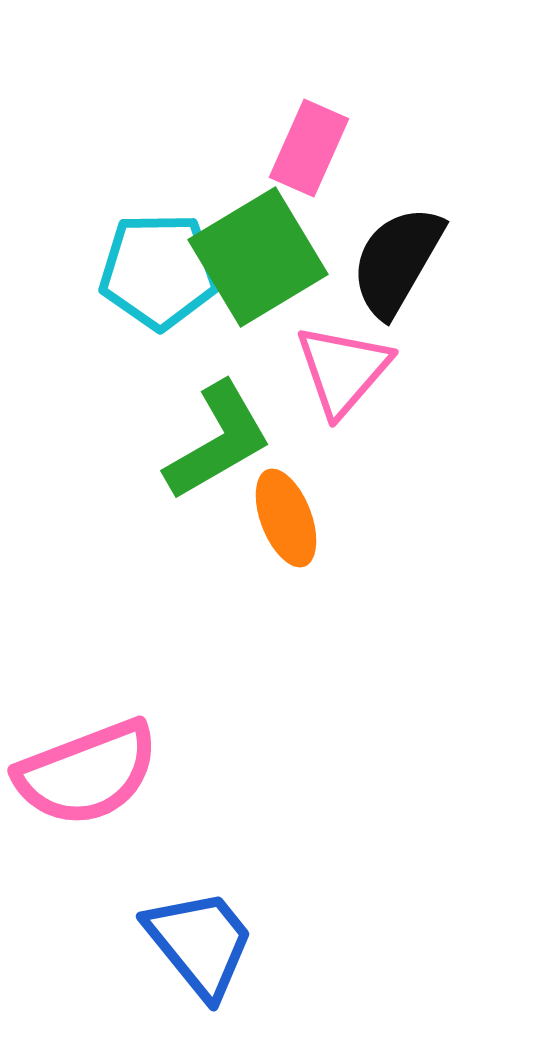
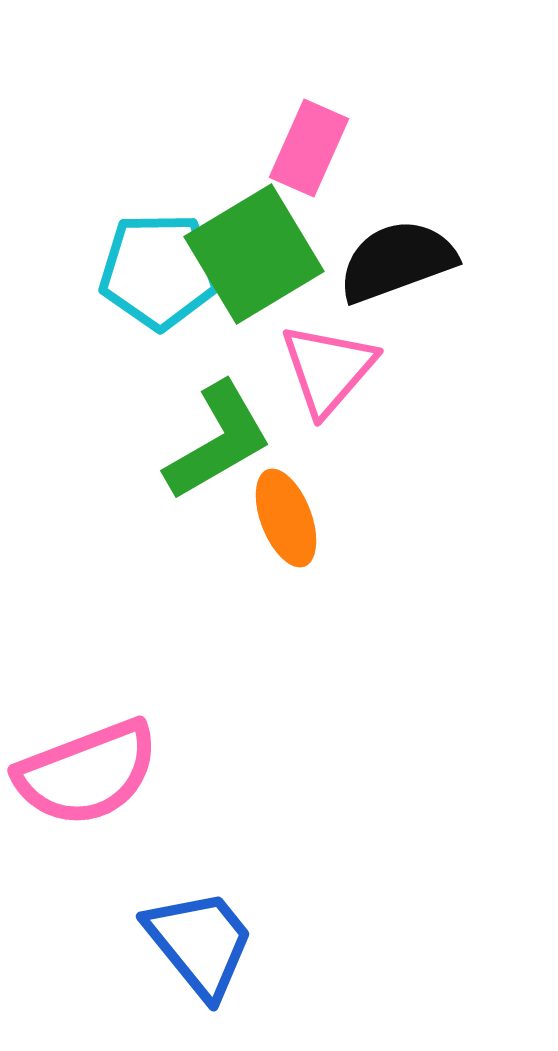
green square: moved 4 px left, 3 px up
black semicircle: rotated 40 degrees clockwise
pink triangle: moved 15 px left, 1 px up
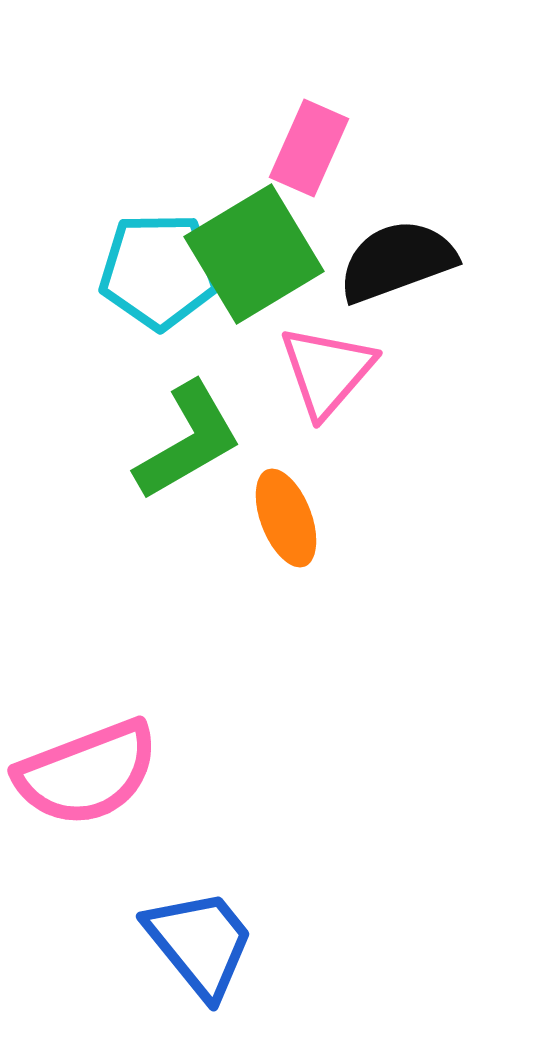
pink triangle: moved 1 px left, 2 px down
green L-shape: moved 30 px left
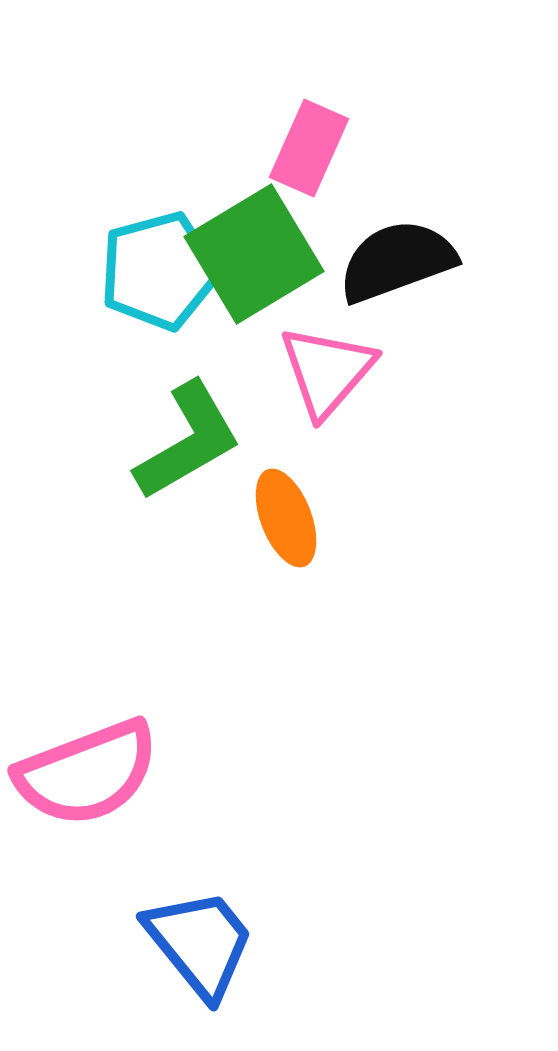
cyan pentagon: rotated 14 degrees counterclockwise
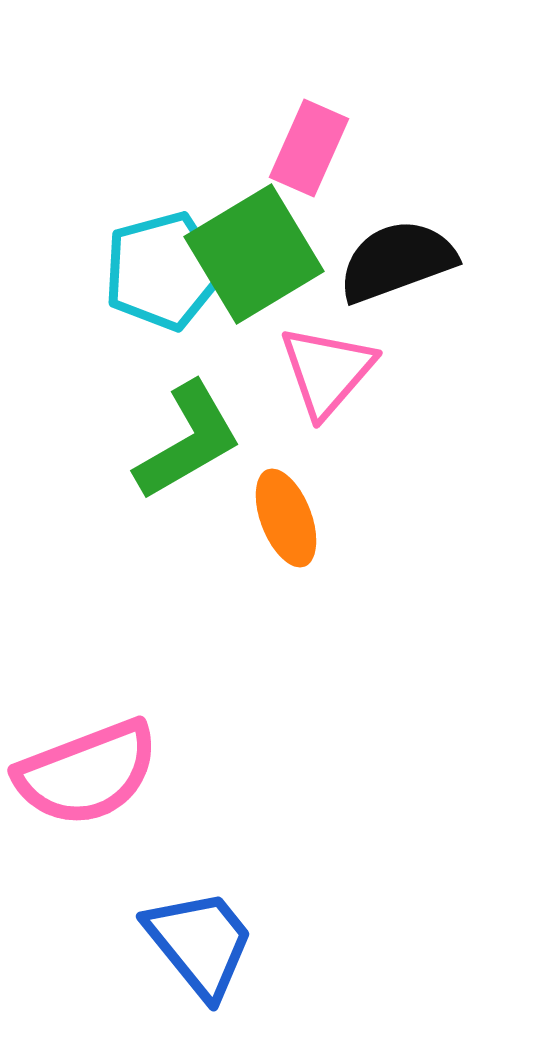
cyan pentagon: moved 4 px right
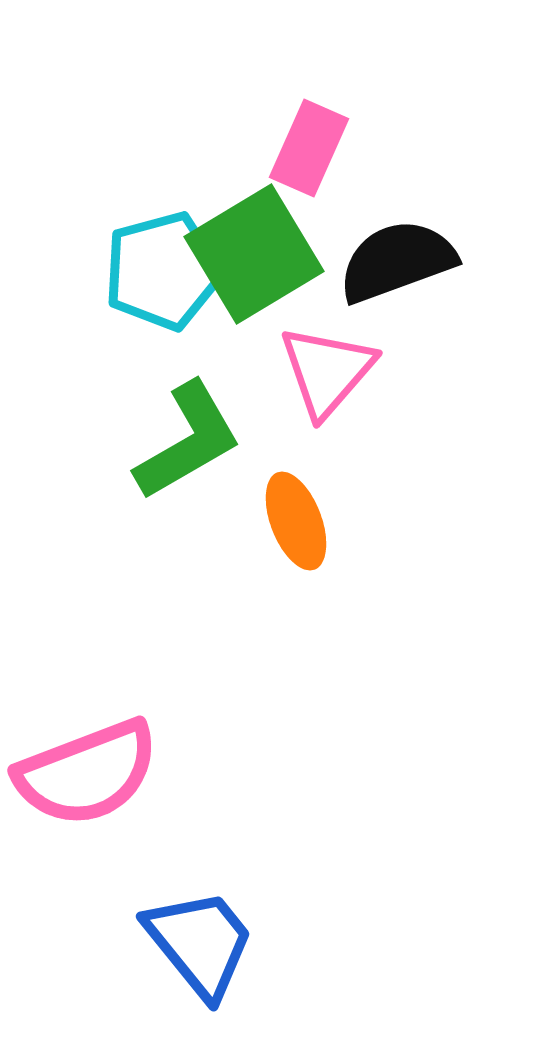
orange ellipse: moved 10 px right, 3 px down
